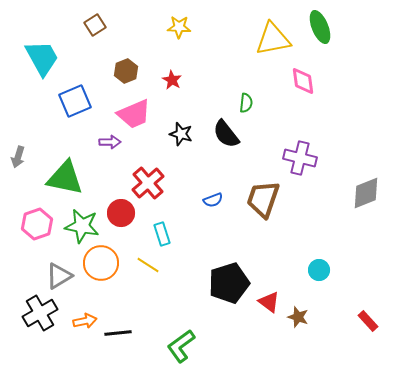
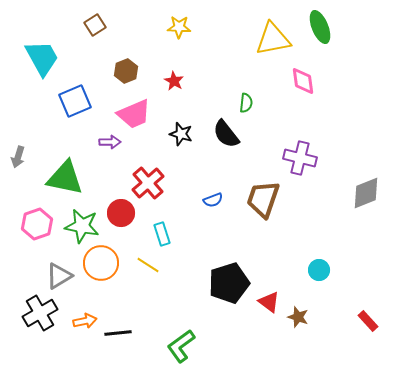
red star: moved 2 px right, 1 px down
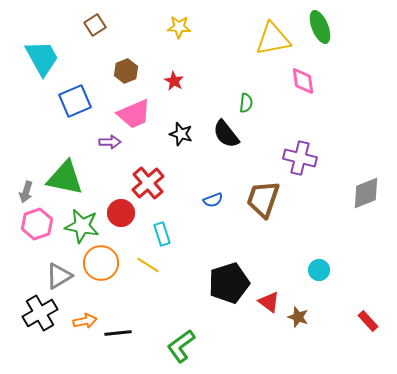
gray arrow: moved 8 px right, 35 px down
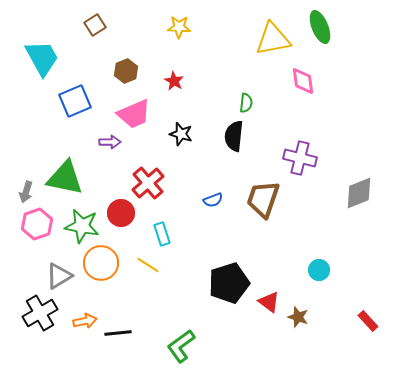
black semicircle: moved 8 px right, 2 px down; rotated 44 degrees clockwise
gray diamond: moved 7 px left
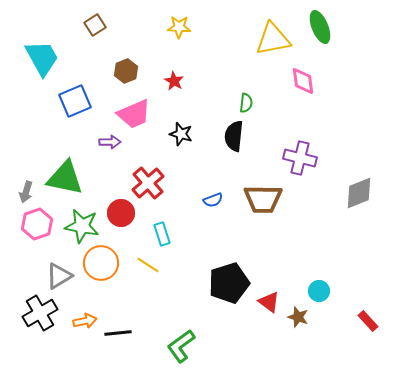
brown trapezoid: rotated 108 degrees counterclockwise
cyan circle: moved 21 px down
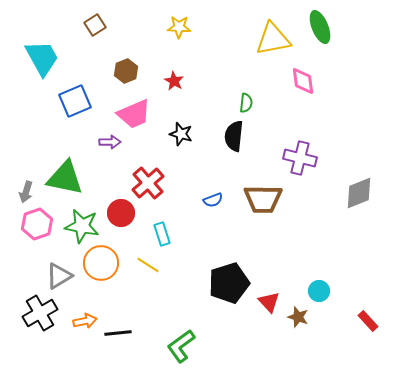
red triangle: rotated 10 degrees clockwise
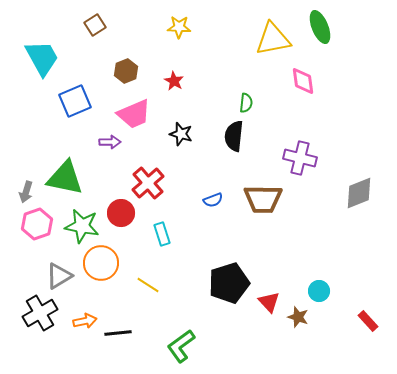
yellow line: moved 20 px down
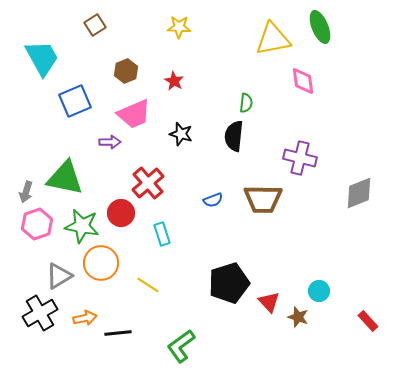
orange arrow: moved 3 px up
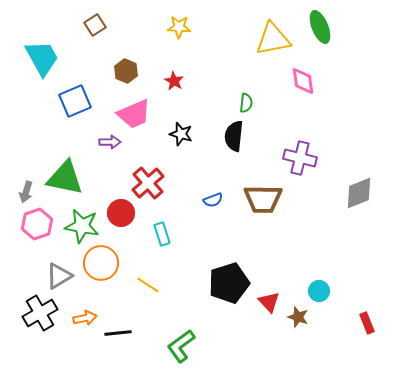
brown hexagon: rotated 15 degrees counterclockwise
red rectangle: moved 1 px left, 2 px down; rotated 20 degrees clockwise
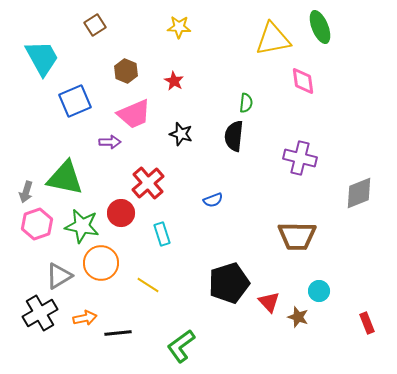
brown trapezoid: moved 34 px right, 37 px down
